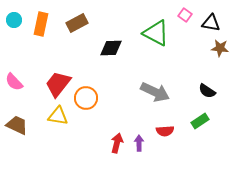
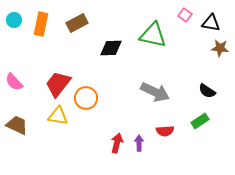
green triangle: moved 3 px left, 2 px down; rotated 16 degrees counterclockwise
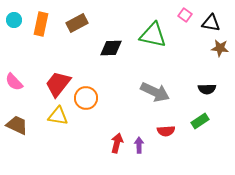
black semicircle: moved 2 px up; rotated 36 degrees counterclockwise
red semicircle: moved 1 px right
purple arrow: moved 2 px down
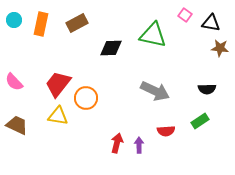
gray arrow: moved 1 px up
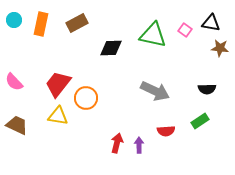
pink square: moved 15 px down
